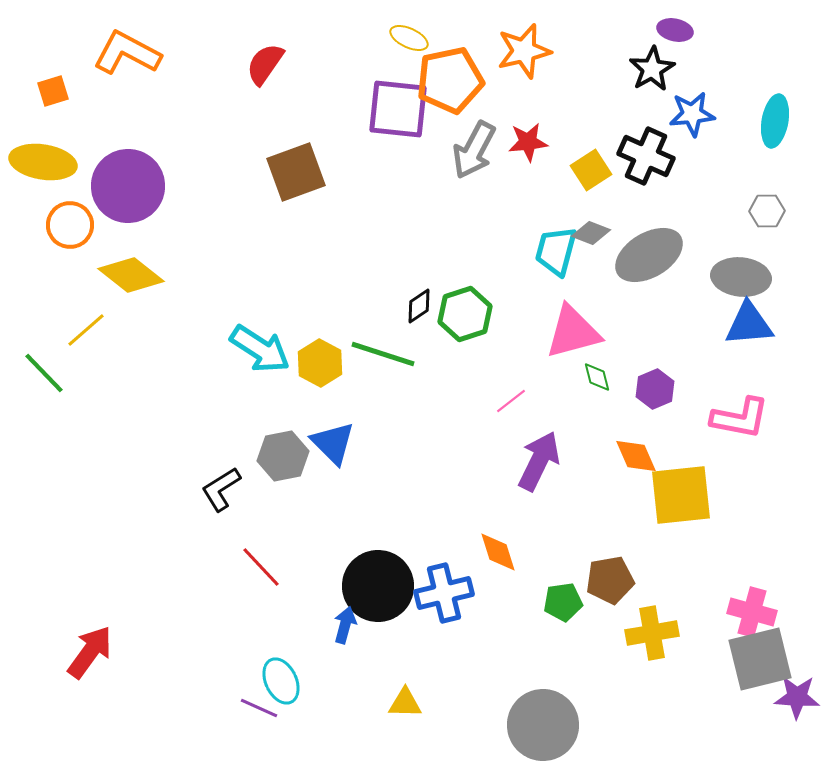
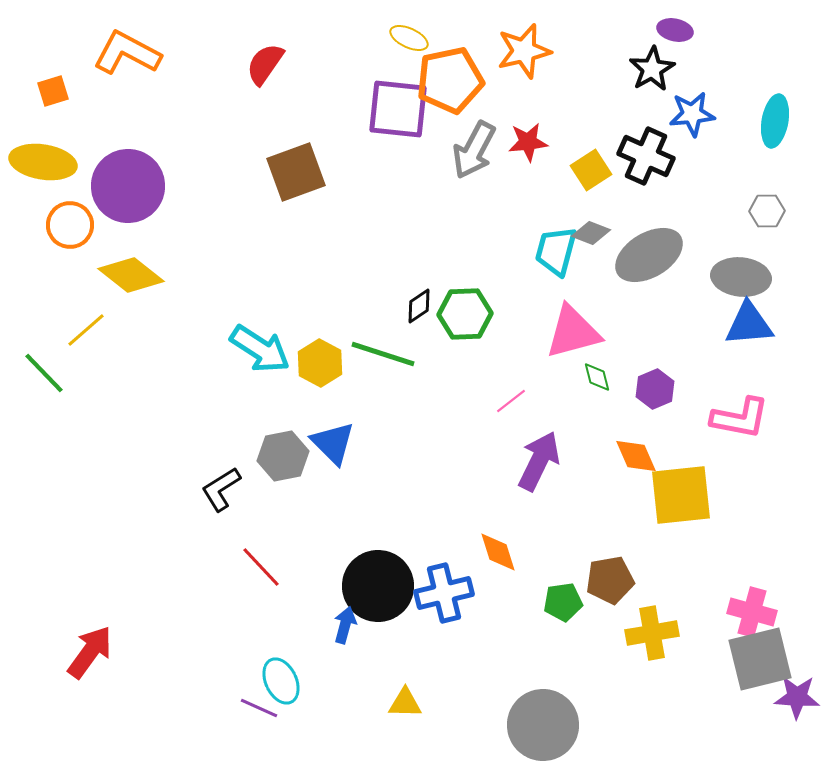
green hexagon at (465, 314): rotated 16 degrees clockwise
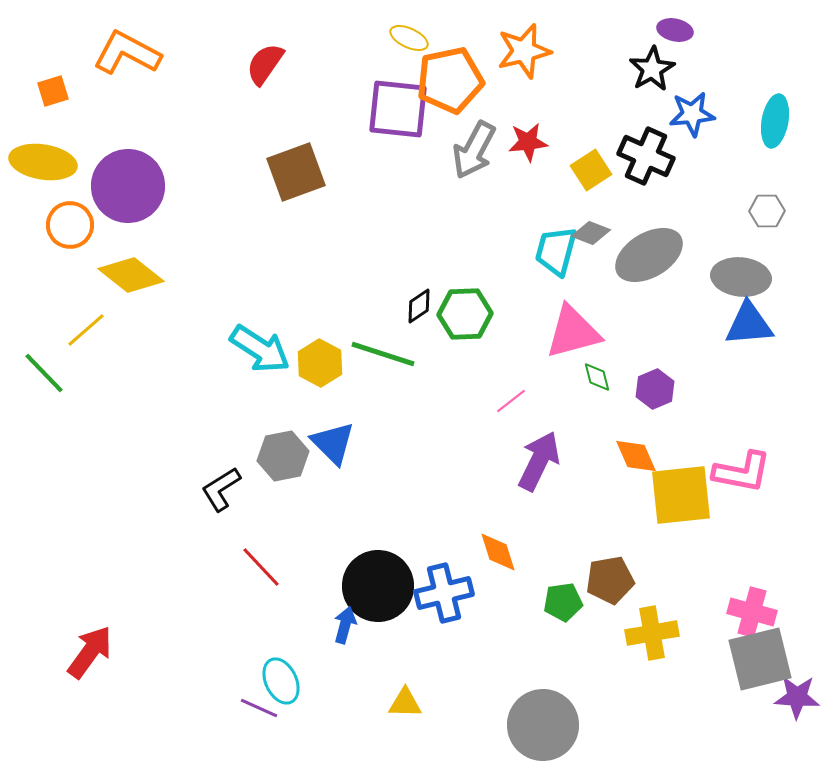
pink L-shape at (740, 418): moved 2 px right, 54 px down
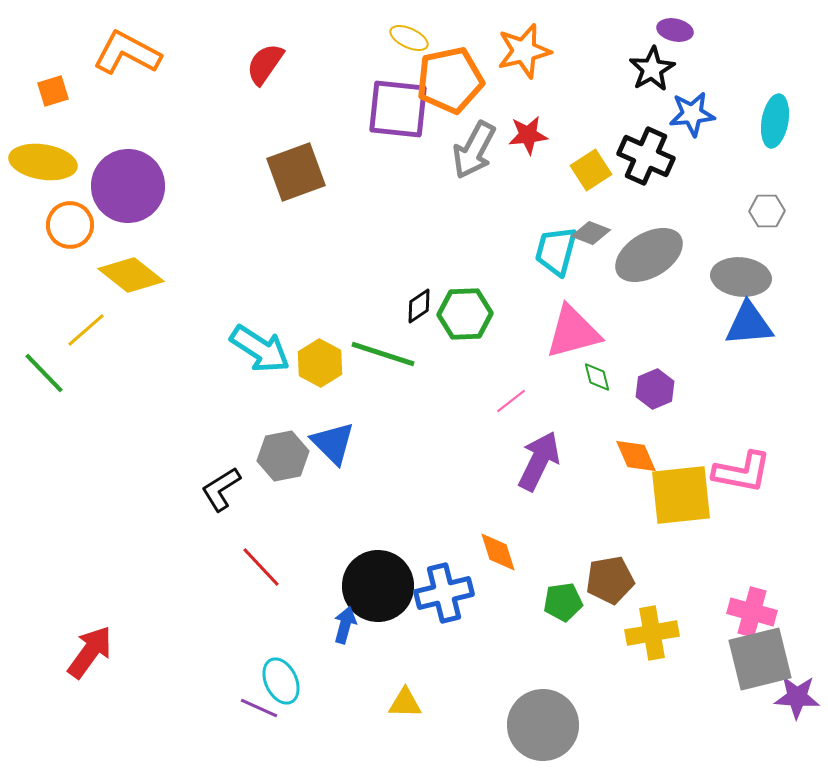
red star at (528, 142): moved 7 px up
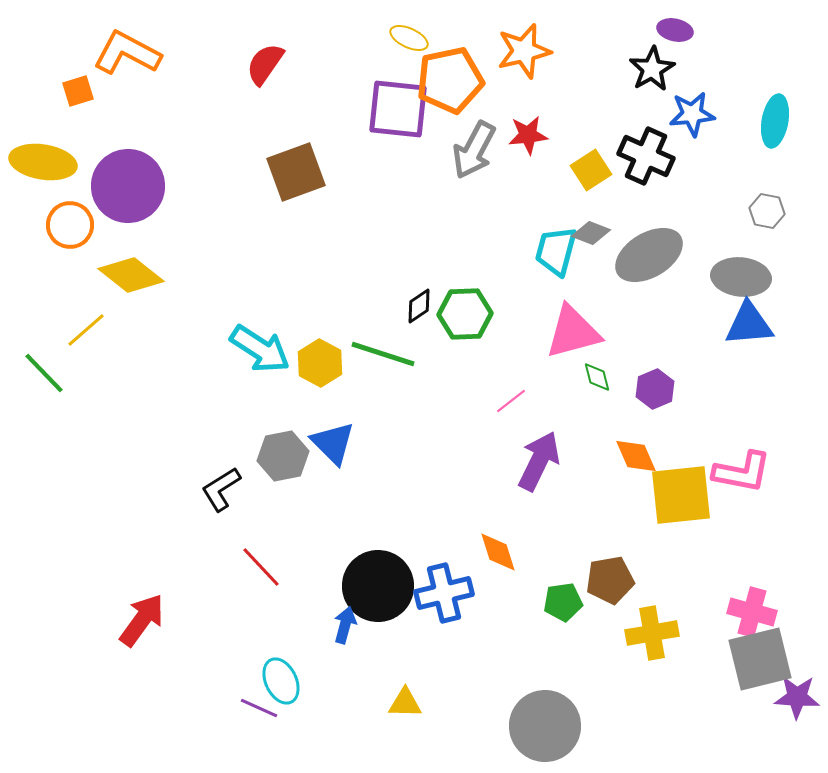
orange square at (53, 91): moved 25 px right
gray hexagon at (767, 211): rotated 12 degrees clockwise
red arrow at (90, 652): moved 52 px right, 32 px up
gray circle at (543, 725): moved 2 px right, 1 px down
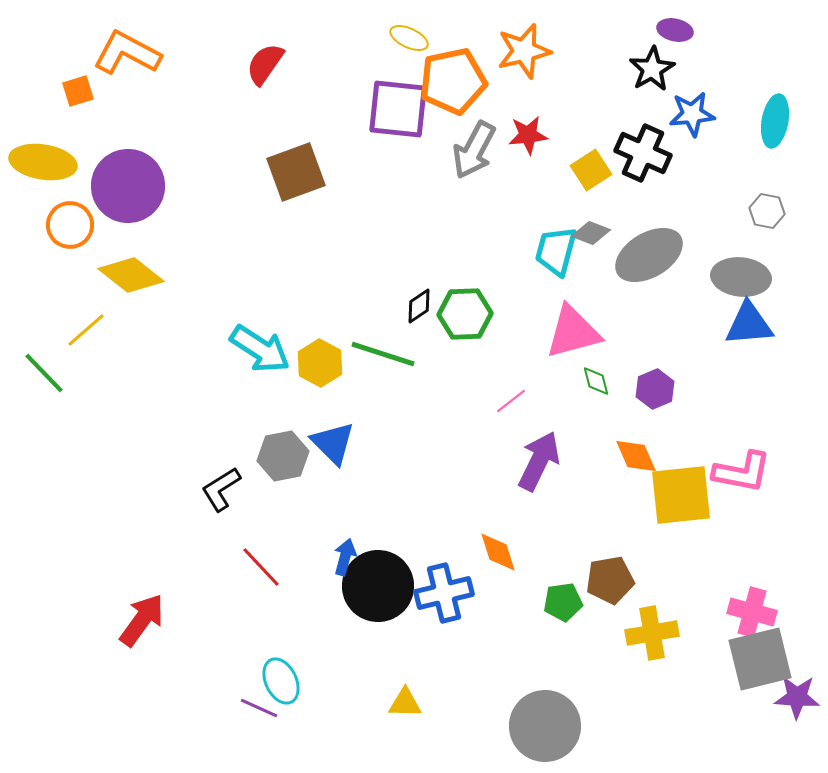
orange pentagon at (450, 80): moved 3 px right, 1 px down
black cross at (646, 156): moved 3 px left, 3 px up
green diamond at (597, 377): moved 1 px left, 4 px down
blue arrow at (345, 625): moved 68 px up
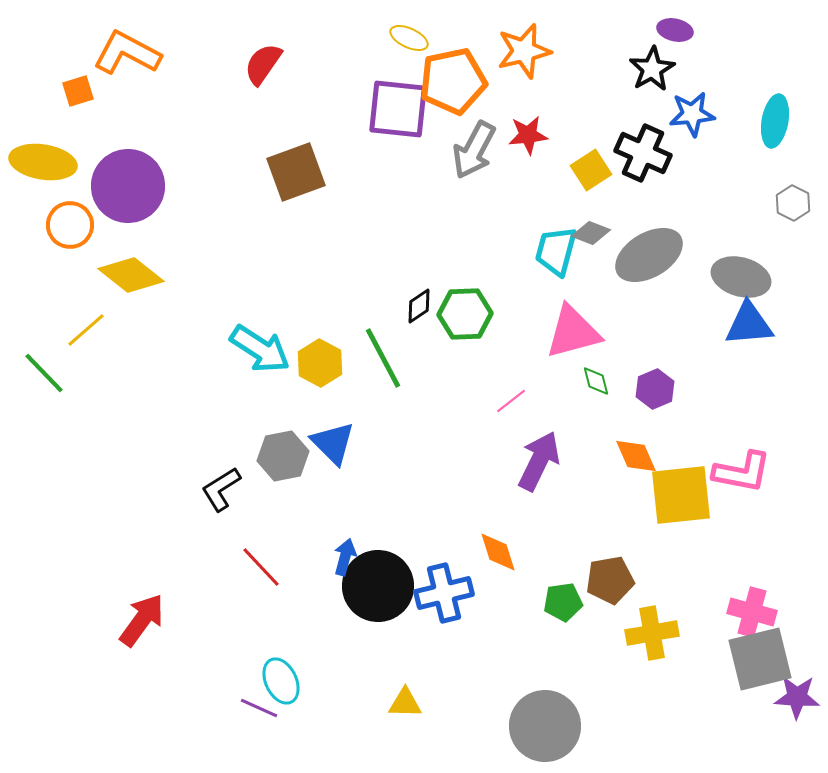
red semicircle at (265, 64): moved 2 px left
gray hexagon at (767, 211): moved 26 px right, 8 px up; rotated 16 degrees clockwise
gray ellipse at (741, 277): rotated 10 degrees clockwise
green line at (383, 354): moved 4 px down; rotated 44 degrees clockwise
